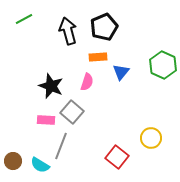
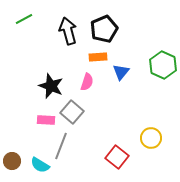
black pentagon: moved 2 px down
brown circle: moved 1 px left
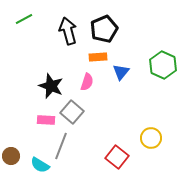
brown circle: moved 1 px left, 5 px up
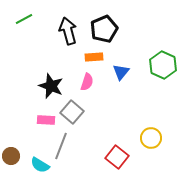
orange rectangle: moved 4 px left
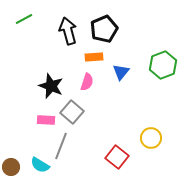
green hexagon: rotated 16 degrees clockwise
brown circle: moved 11 px down
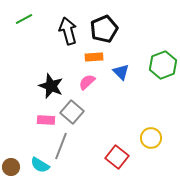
blue triangle: rotated 24 degrees counterclockwise
pink semicircle: rotated 150 degrees counterclockwise
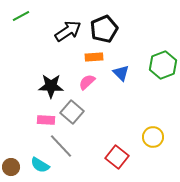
green line: moved 3 px left, 3 px up
black arrow: rotated 72 degrees clockwise
blue triangle: moved 1 px down
black star: rotated 20 degrees counterclockwise
yellow circle: moved 2 px right, 1 px up
gray line: rotated 64 degrees counterclockwise
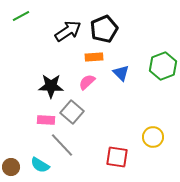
green hexagon: moved 1 px down
gray line: moved 1 px right, 1 px up
red square: rotated 30 degrees counterclockwise
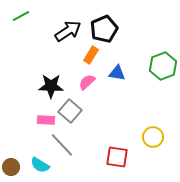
orange rectangle: moved 3 px left, 2 px up; rotated 54 degrees counterclockwise
blue triangle: moved 4 px left; rotated 36 degrees counterclockwise
gray square: moved 2 px left, 1 px up
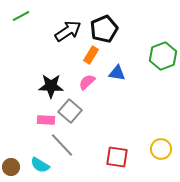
green hexagon: moved 10 px up
yellow circle: moved 8 px right, 12 px down
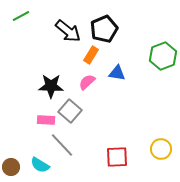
black arrow: rotated 72 degrees clockwise
red square: rotated 10 degrees counterclockwise
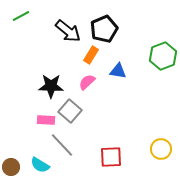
blue triangle: moved 1 px right, 2 px up
red square: moved 6 px left
